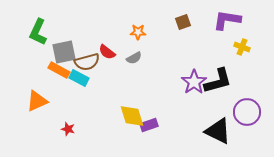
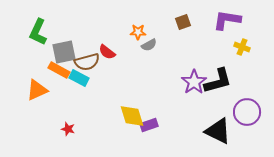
gray semicircle: moved 15 px right, 13 px up
orange triangle: moved 11 px up
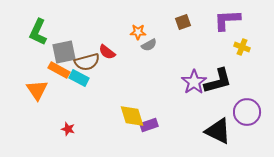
purple L-shape: rotated 12 degrees counterclockwise
orange triangle: rotated 40 degrees counterclockwise
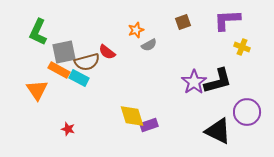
orange star: moved 2 px left, 2 px up; rotated 21 degrees counterclockwise
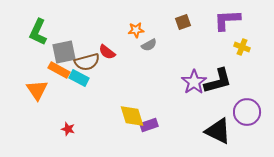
orange star: rotated 14 degrees clockwise
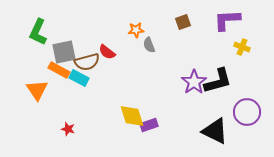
gray semicircle: rotated 98 degrees clockwise
black triangle: moved 3 px left
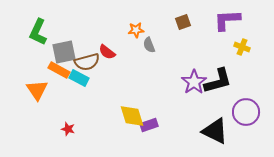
purple circle: moved 1 px left
